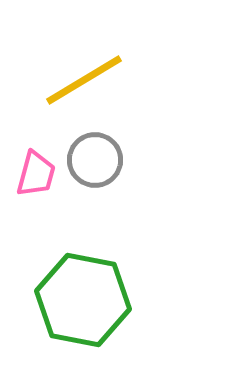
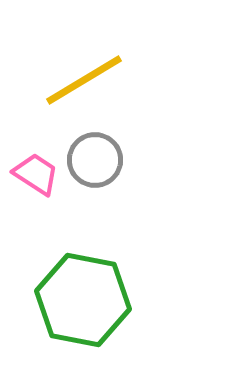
pink trapezoid: rotated 72 degrees counterclockwise
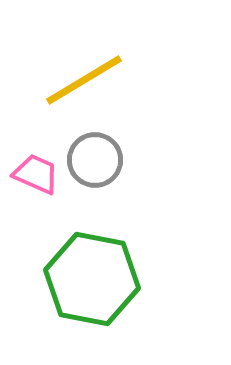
pink trapezoid: rotated 9 degrees counterclockwise
green hexagon: moved 9 px right, 21 px up
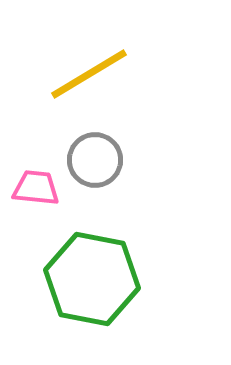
yellow line: moved 5 px right, 6 px up
pink trapezoid: moved 14 px down; rotated 18 degrees counterclockwise
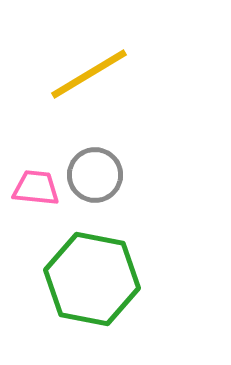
gray circle: moved 15 px down
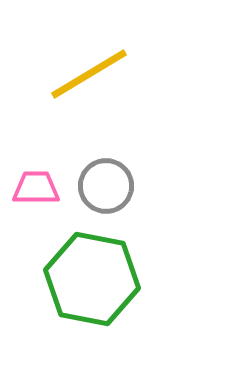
gray circle: moved 11 px right, 11 px down
pink trapezoid: rotated 6 degrees counterclockwise
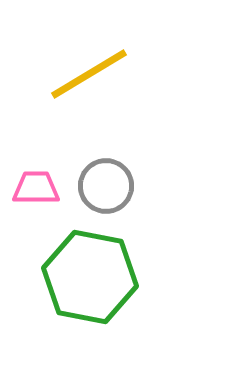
green hexagon: moved 2 px left, 2 px up
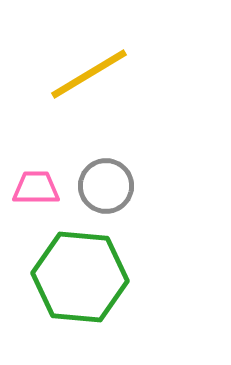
green hexagon: moved 10 px left; rotated 6 degrees counterclockwise
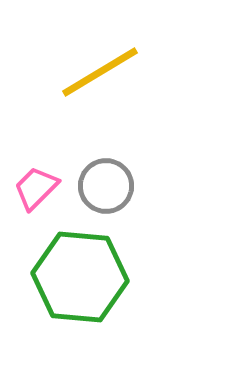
yellow line: moved 11 px right, 2 px up
pink trapezoid: rotated 45 degrees counterclockwise
